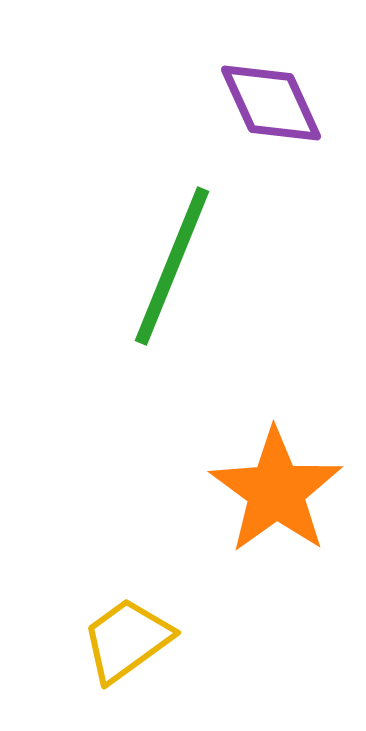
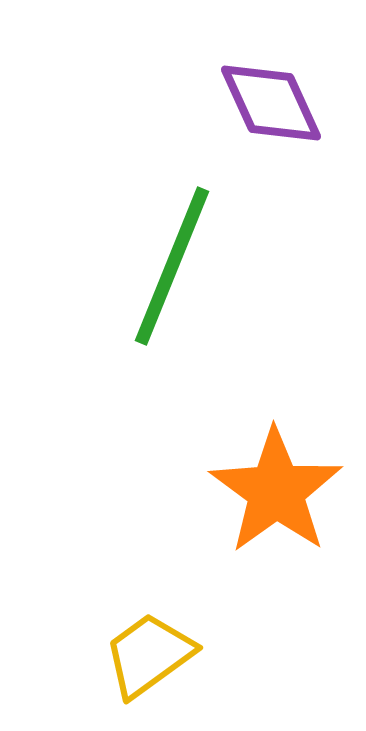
yellow trapezoid: moved 22 px right, 15 px down
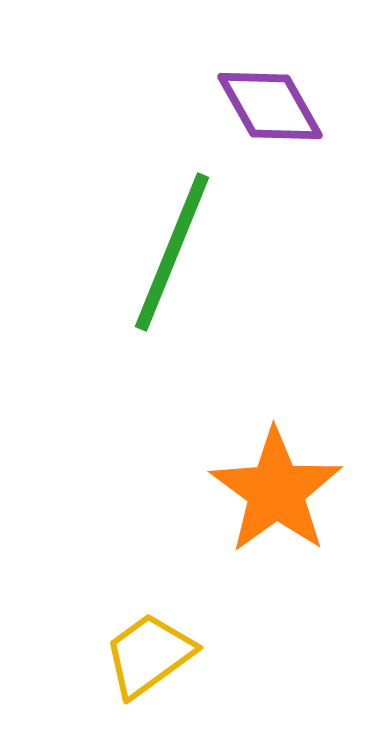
purple diamond: moved 1 px left, 3 px down; rotated 5 degrees counterclockwise
green line: moved 14 px up
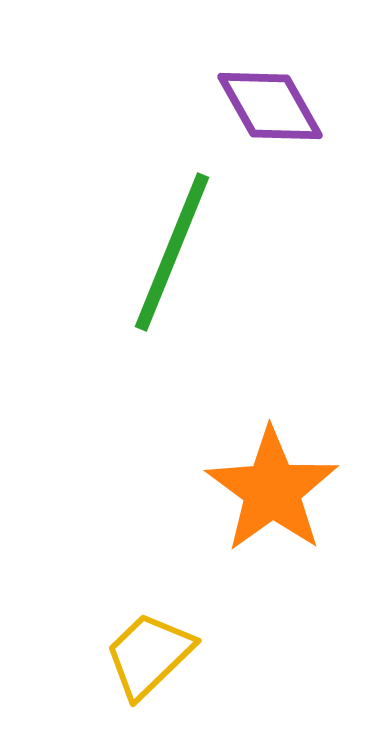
orange star: moved 4 px left, 1 px up
yellow trapezoid: rotated 8 degrees counterclockwise
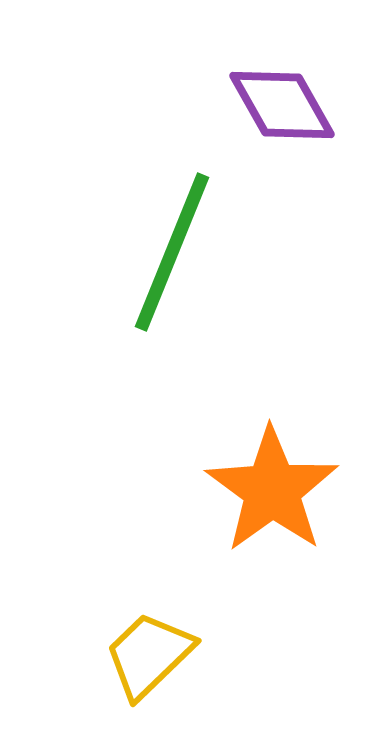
purple diamond: moved 12 px right, 1 px up
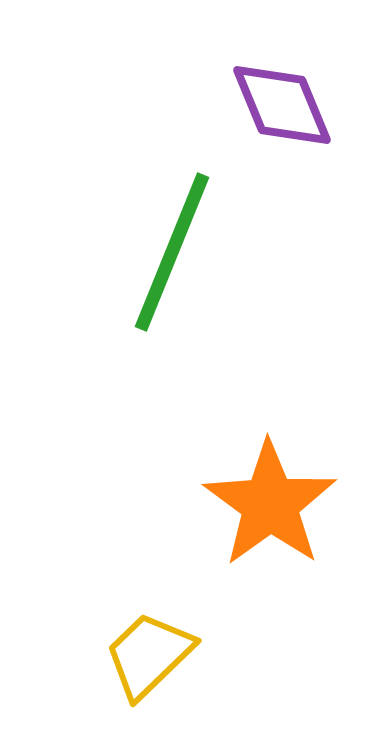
purple diamond: rotated 7 degrees clockwise
orange star: moved 2 px left, 14 px down
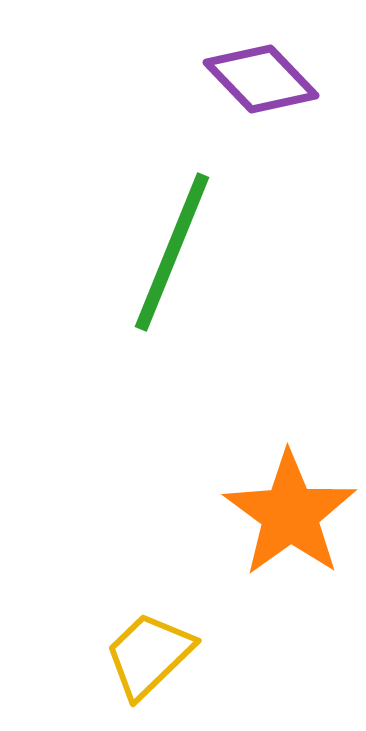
purple diamond: moved 21 px left, 26 px up; rotated 21 degrees counterclockwise
orange star: moved 20 px right, 10 px down
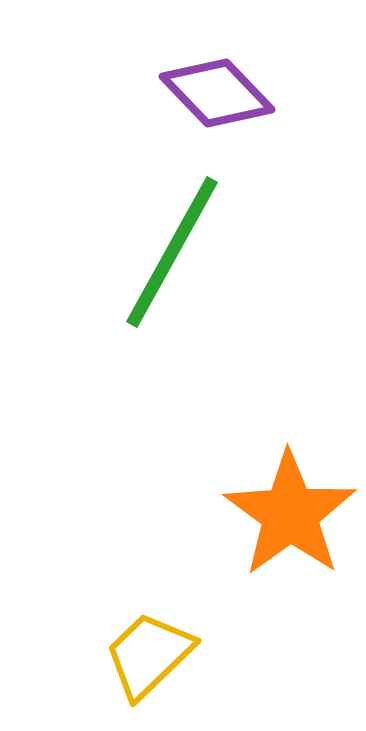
purple diamond: moved 44 px left, 14 px down
green line: rotated 7 degrees clockwise
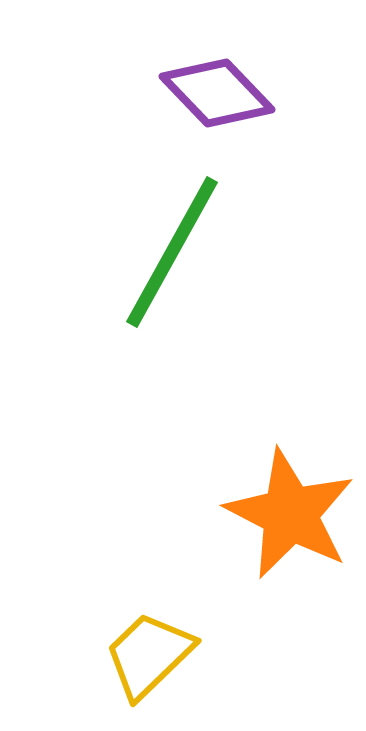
orange star: rotated 9 degrees counterclockwise
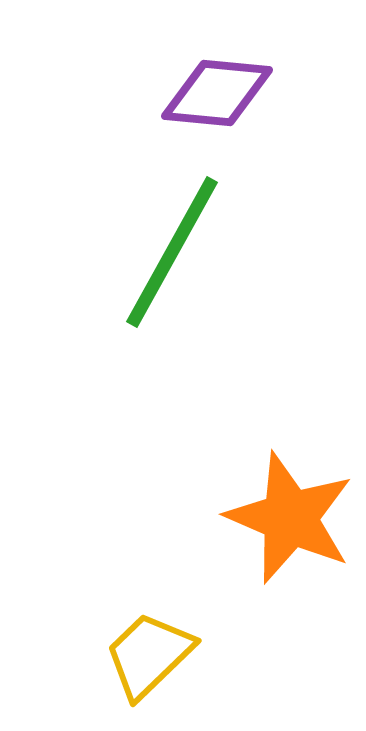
purple diamond: rotated 41 degrees counterclockwise
orange star: moved 4 px down; rotated 4 degrees counterclockwise
